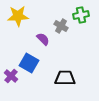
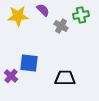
purple semicircle: moved 29 px up
blue square: rotated 24 degrees counterclockwise
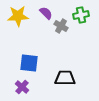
purple semicircle: moved 3 px right, 3 px down
purple cross: moved 11 px right, 11 px down
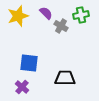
yellow star: rotated 15 degrees counterclockwise
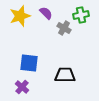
yellow star: moved 2 px right
gray cross: moved 3 px right, 2 px down
black trapezoid: moved 3 px up
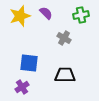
gray cross: moved 10 px down
purple cross: rotated 16 degrees clockwise
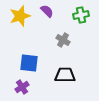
purple semicircle: moved 1 px right, 2 px up
gray cross: moved 1 px left, 2 px down
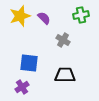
purple semicircle: moved 3 px left, 7 px down
